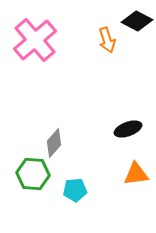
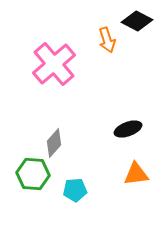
pink cross: moved 19 px right, 24 px down
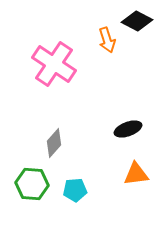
pink cross: rotated 15 degrees counterclockwise
green hexagon: moved 1 px left, 10 px down
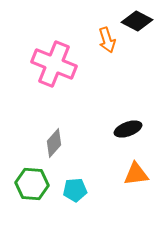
pink cross: rotated 12 degrees counterclockwise
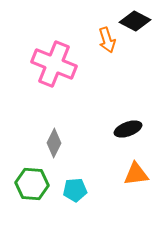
black diamond: moved 2 px left
gray diamond: rotated 16 degrees counterclockwise
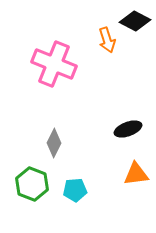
green hexagon: rotated 16 degrees clockwise
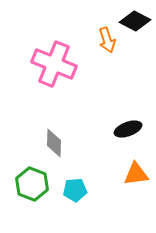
gray diamond: rotated 24 degrees counterclockwise
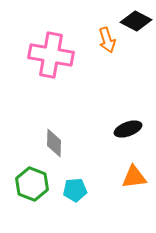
black diamond: moved 1 px right
pink cross: moved 3 px left, 9 px up; rotated 12 degrees counterclockwise
orange triangle: moved 2 px left, 3 px down
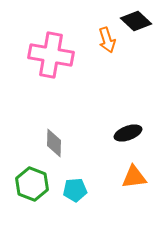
black diamond: rotated 16 degrees clockwise
black ellipse: moved 4 px down
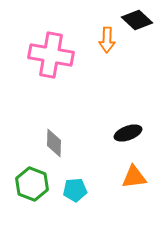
black diamond: moved 1 px right, 1 px up
orange arrow: rotated 20 degrees clockwise
